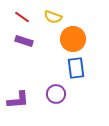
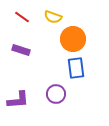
purple rectangle: moved 3 px left, 9 px down
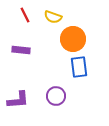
red line: moved 3 px right, 2 px up; rotated 28 degrees clockwise
purple rectangle: rotated 12 degrees counterclockwise
blue rectangle: moved 3 px right, 1 px up
purple circle: moved 2 px down
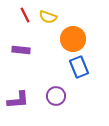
yellow semicircle: moved 5 px left
blue rectangle: rotated 15 degrees counterclockwise
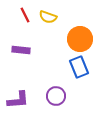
orange circle: moved 7 px right
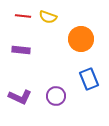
red line: moved 2 px left, 1 px down; rotated 56 degrees counterclockwise
orange circle: moved 1 px right
blue rectangle: moved 10 px right, 12 px down
purple L-shape: moved 2 px right, 3 px up; rotated 30 degrees clockwise
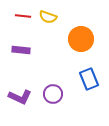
purple circle: moved 3 px left, 2 px up
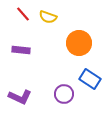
red line: moved 2 px up; rotated 42 degrees clockwise
orange circle: moved 2 px left, 4 px down
blue rectangle: moved 1 px right; rotated 35 degrees counterclockwise
purple circle: moved 11 px right
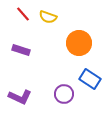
purple rectangle: rotated 12 degrees clockwise
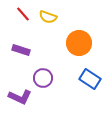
purple circle: moved 21 px left, 16 px up
